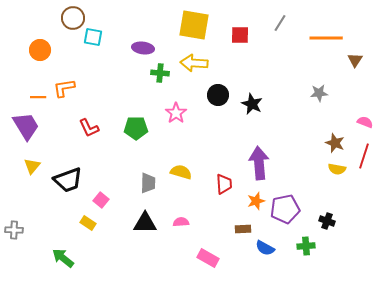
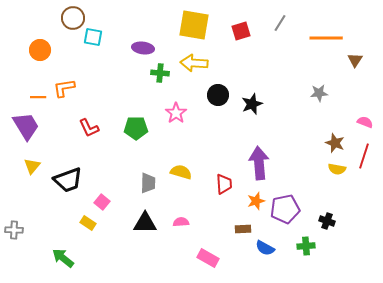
red square at (240, 35): moved 1 px right, 4 px up; rotated 18 degrees counterclockwise
black star at (252, 104): rotated 25 degrees clockwise
pink square at (101, 200): moved 1 px right, 2 px down
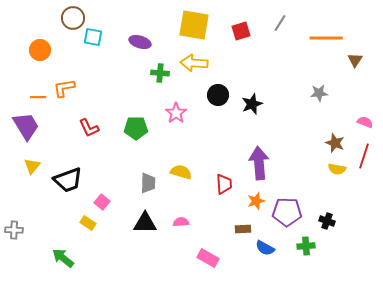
purple ellipse at (143, 48): moved 3 px left, 6 px up; rotated 10 degrees clockwise
purple pentagon at (285, 209): moved 2 px right, 3 px down; rotated 12 degrees clockwise
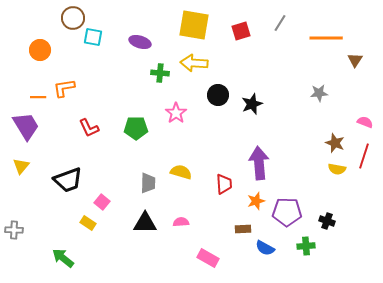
yellow triangle at (32, 166): moved 11 px left
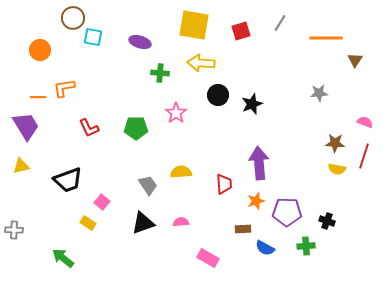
yellow arrow at (194, 63): moved 7 px right
brown star at (335, 143): rotated 18 degrees counterclockwise
yellow triangle at (21, 166): rotated 36 degrees clockwise
yellow semicircle at (181, 172): rotated 20 degrees counterclockwise
gray trapezoid at (148, 183): moved 2 px down; rotated 35 degrees counterclockwise
black triangle at (145, 223): moved 2 px left; rotated 20 degrees counterclockwise
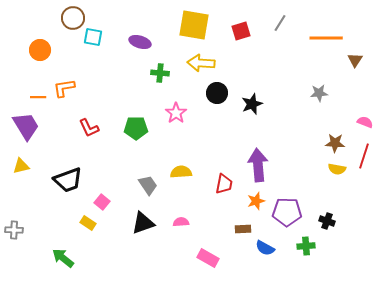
black circle at (218, 95): moved 1 px left, 2 px up
purple arrow at (259, 163): moved 1 px left, 2 px down
red trapezoid at (224, 184): rotated 15 degrees clockwise
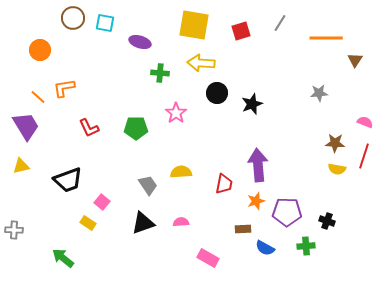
cyan square at (93, 37): moved 12 px right, 14 px up
orange line at (38, 97): rotated 42 degrees clockwise
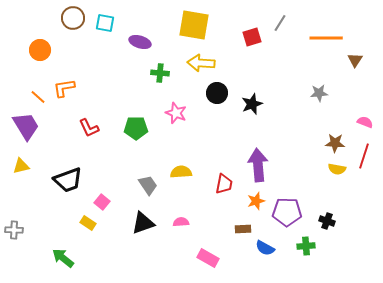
red square at (241, 31): moved 11 px right, 6 px down
pink star at (176, 113): rotated 15 degrees counterclockwise
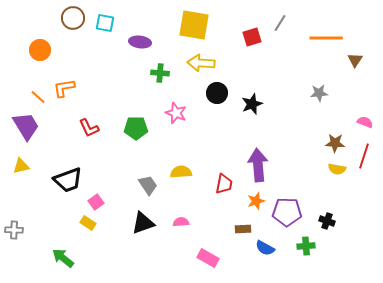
purple ellipse at (140, 42): rotated 10 degrees counterclockwise
pink square at (102, 202): moved 6 px left; rotated 14 degrees clockwise
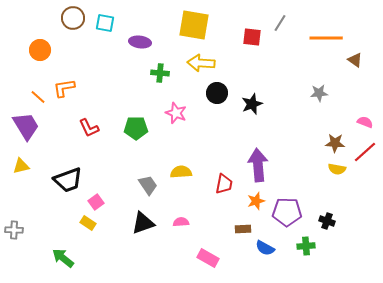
red square at (252, 37): rotated 24 degrees clockwise
brown triangle at (355, 60): rotated 28 degrees counterclockwise
red line at (364, 156): moved 1 px right, 4 px up; rotated 30 degrees clockwise
